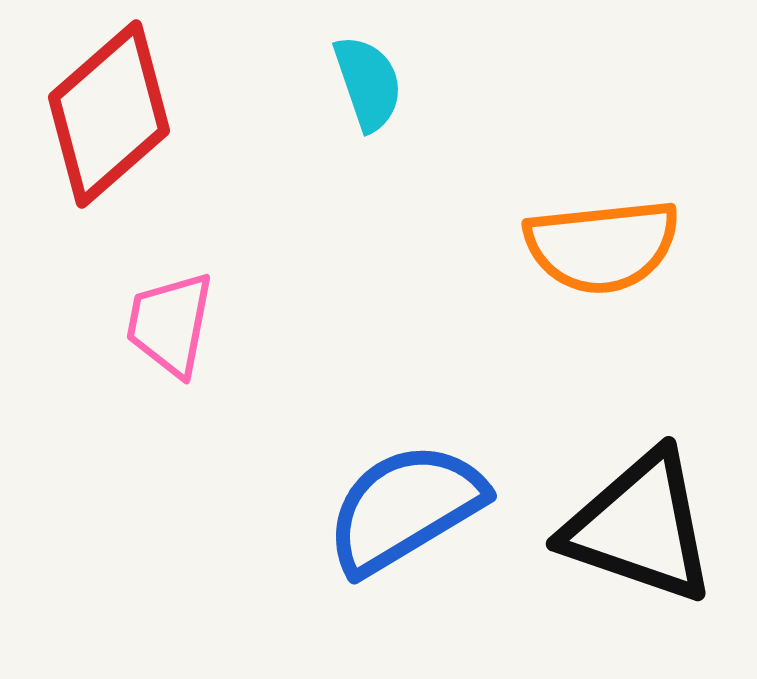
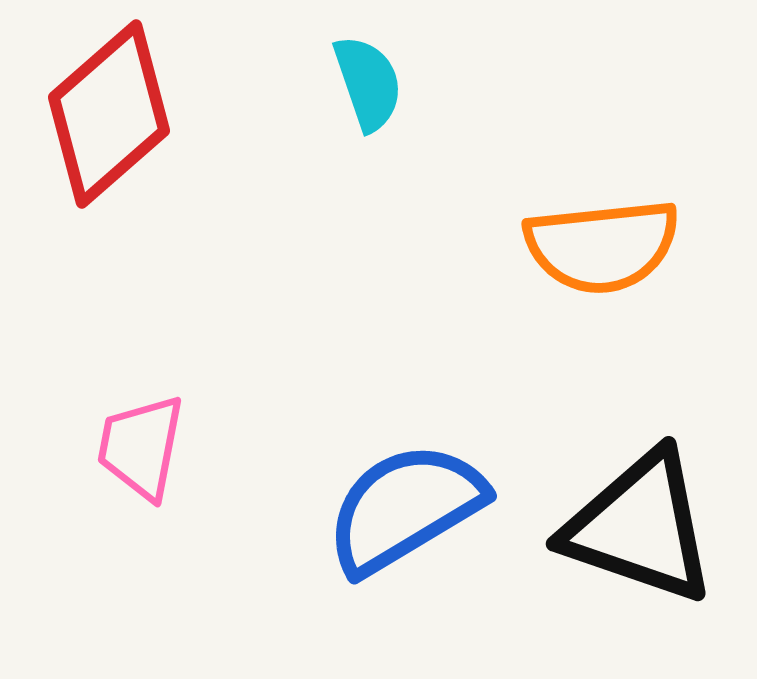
pink trapezoid: moved 29 px left, 123 px down
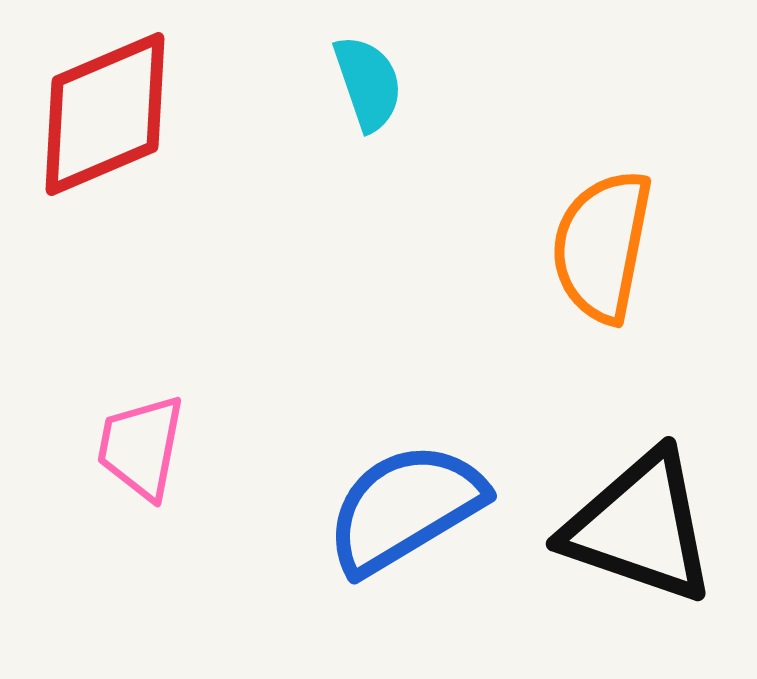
red diamond: moved 4 px left; rotated 18 degrees clockwise
orange semicircle: rotated 107 degrees clockwise
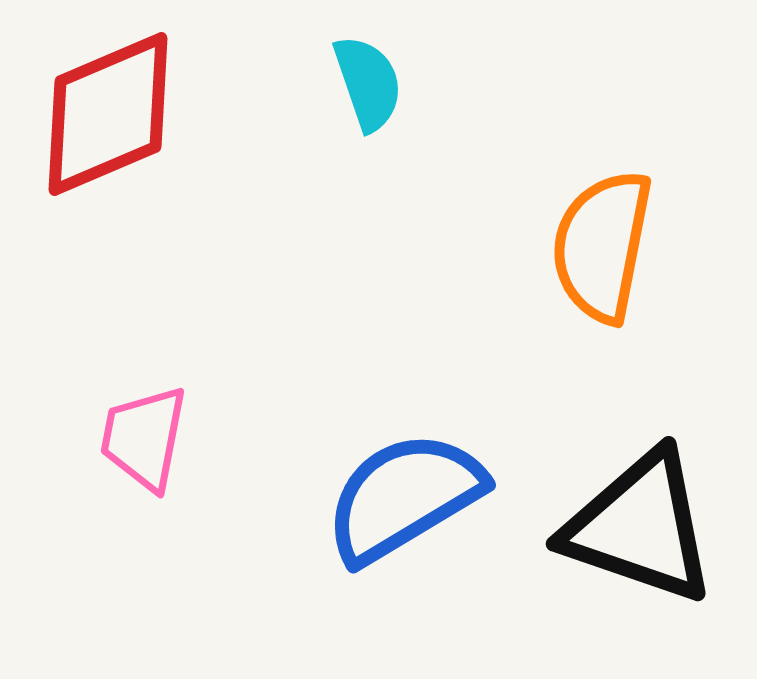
red diamond: moved 3 px right
pink trapezoid: moved 3 px right, 9 px up
blue semicircle: moved 1 px left, 11 px up
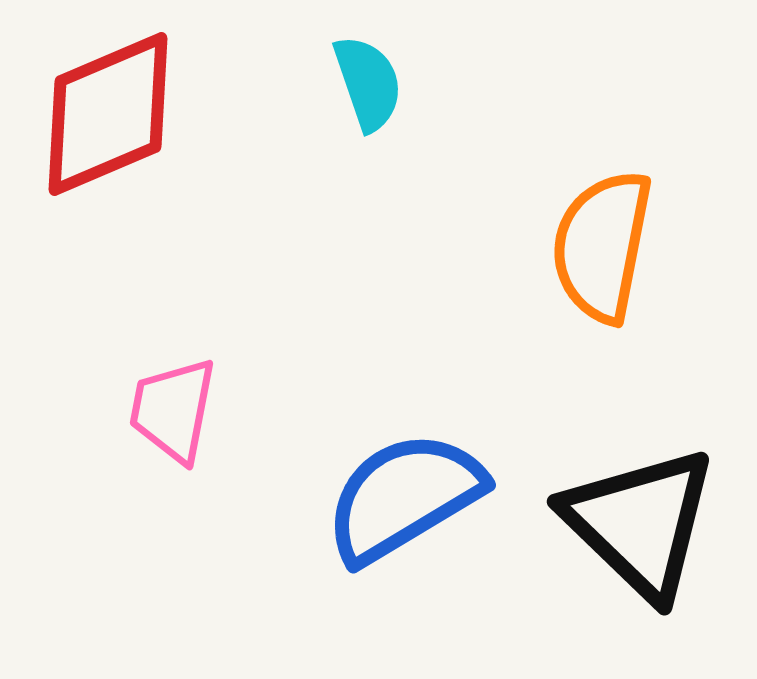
pink trapezoid: moved 29 px right, 28 px up
black triangle: moved 4 px up; rotated 25 degrees clockwise
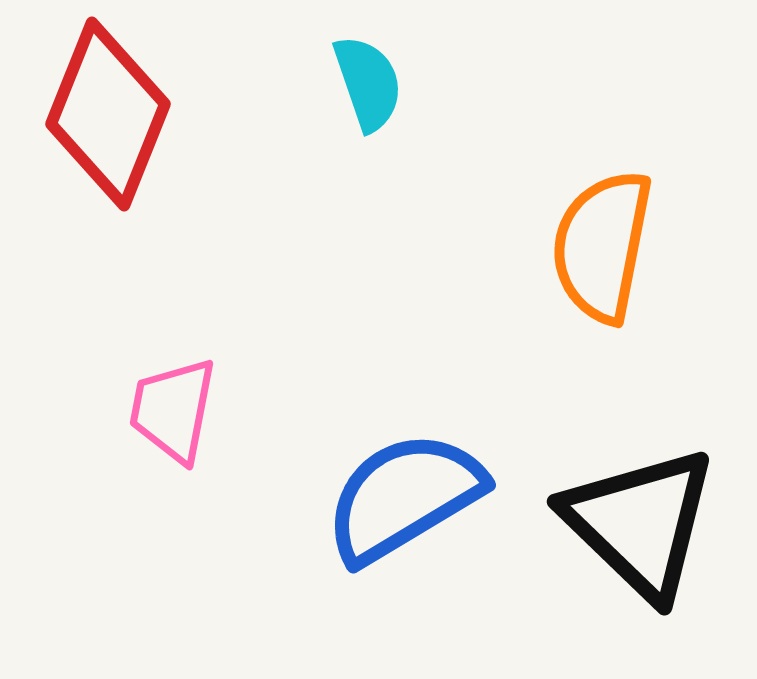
red diamond: rotated 45 degrees counterclockwise
